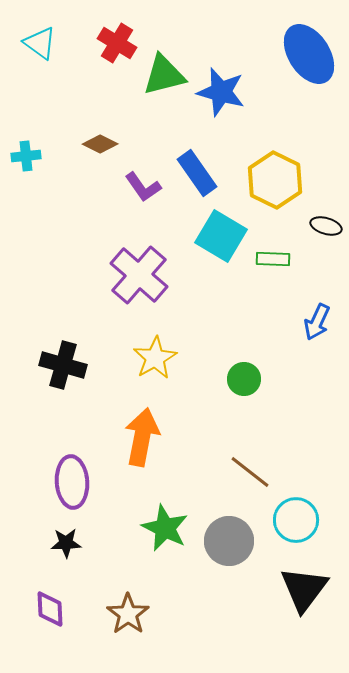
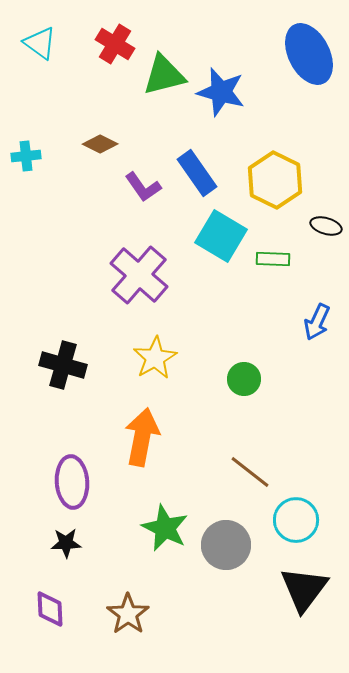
red cross: moved 2 px left, 1 px down
blue ellipse: rotated 6 degrees clockwise
gray circle: moved 3 px left, 4 px down
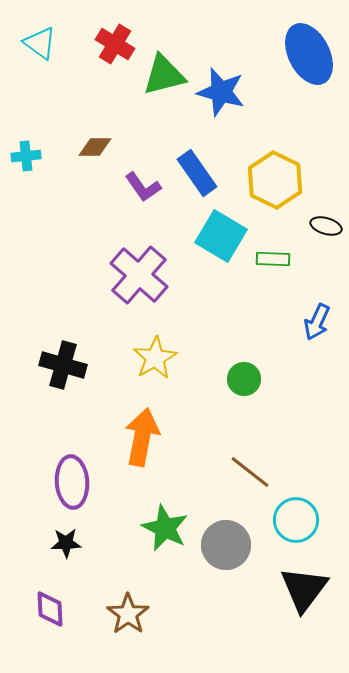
brown diamond: moved 5 px left, 3 px down; rotated 28 degrees counterclockwise
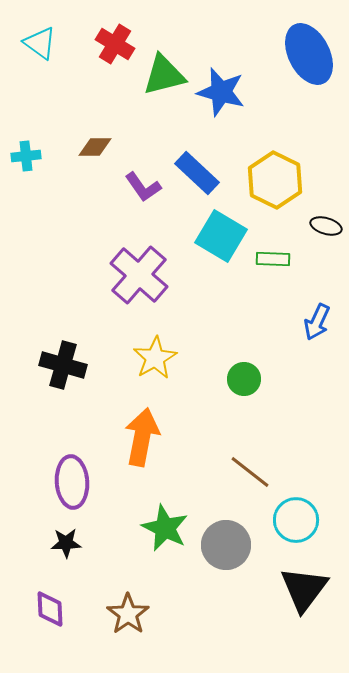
blue rectangle: rotated 12 degrees counterclockwise
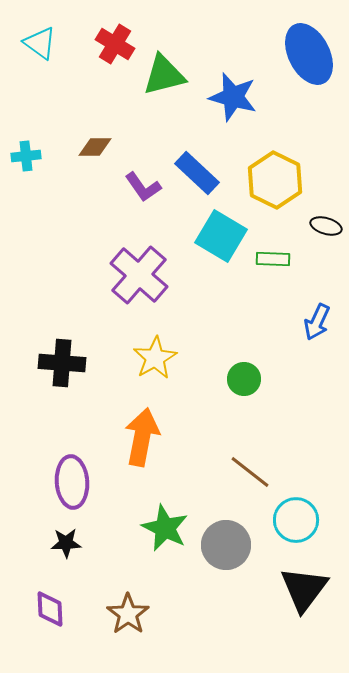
blue star: moved 12 px right, 5 px down
black cross: moved 1 px left, 2 px up; rotated 12 degrees counterclockwise
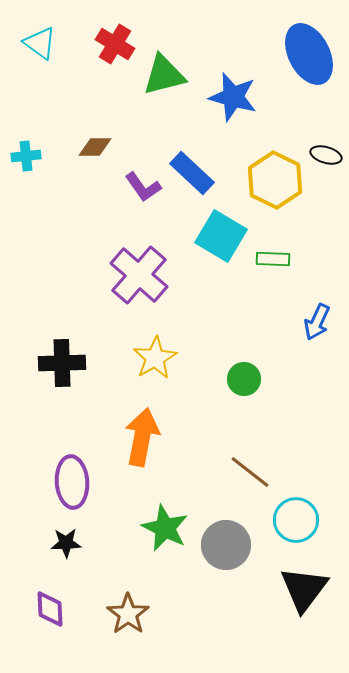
blue rectangle: moved 5 px left
black ellipse: moved 71 px up
black cross: rotated 6 degrees counterclockwise
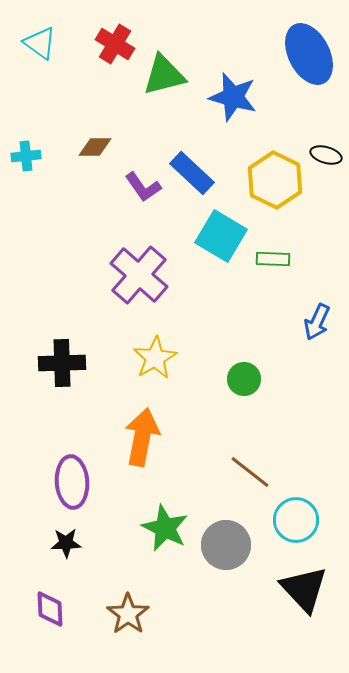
black triangle: rotated 20 degrees counterclockwise
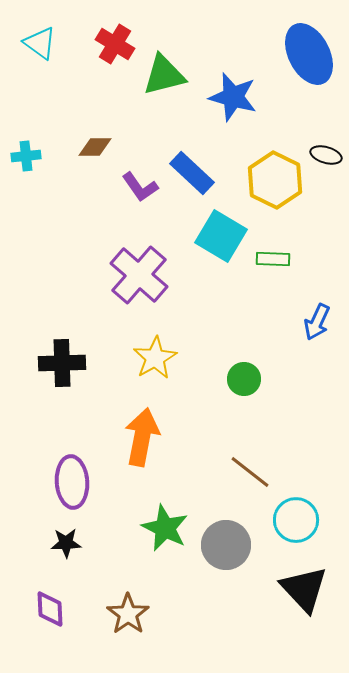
purple L-shape: moved 3 px left
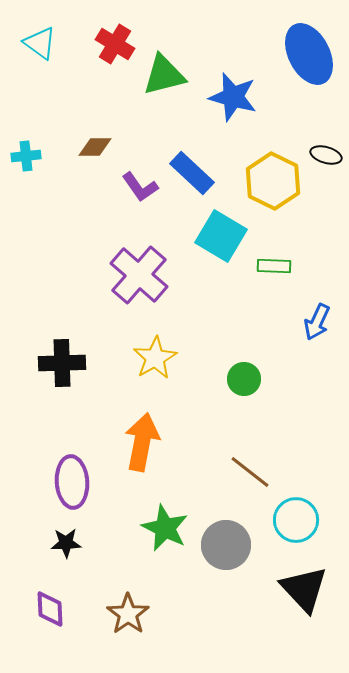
yellow hexagon: moved 2 px left, 1 px down
green rectangle: moved 1 px right, 7 px down
orange arrow: moved 5 px down
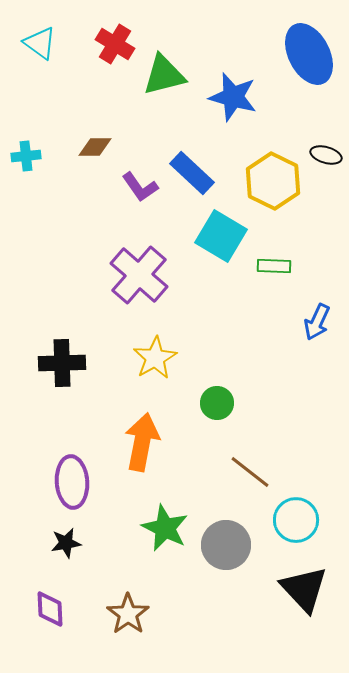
green circle: moved 27 px left, 24 px down
black star: rotated 8 degrees counterclockwise
